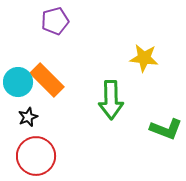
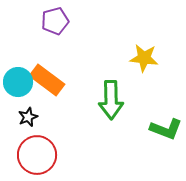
orange rectangle: rotated 8 degrees counterclockwise
red circle: moved 1 px right, 1 px up
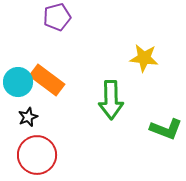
purple pentagon: moved 2 px right, 4 px up
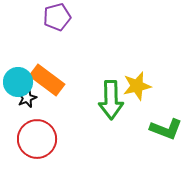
yellow star: moved 7 px left, 28 px down; rotated 20 degrees counterclockwise
black star: moved 1 px left, 19 px up
red circle: moved 16 px up
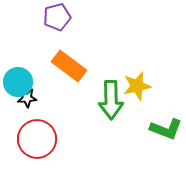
orange rectangle: moved 22 px right, 14 px up
black star: rotated 18 degrees clockwise
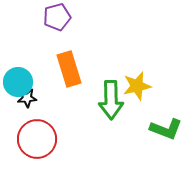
orange rectangle: moved 3 px down; rotated 36 degrees clockwise
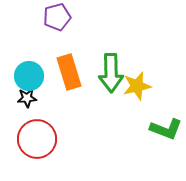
orange rectangle: moved 3 px down
cyan circle: moved 11 px right, 6 px up
green arrow: moved 27 px up
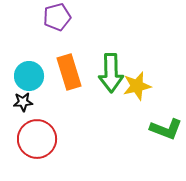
black star: moved 4 px left, 4 px down
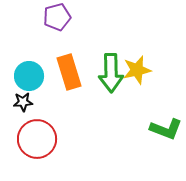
yellow star: moved 16 px up
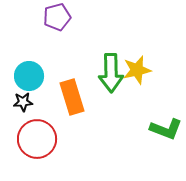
orange rectangle: moved 3 px right, 25 px down
